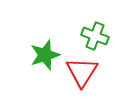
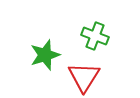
red triangle: moved 2 px right, 5 px down
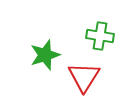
green cross: moved 5 px right; rotated 12 degrees counterclockwise
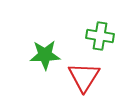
green star: rotated 16 degrees clockwise
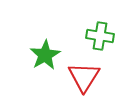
green star: rotated 28 degrees counterclockwise
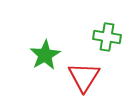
green cross: moved 7 px right, 1 px down
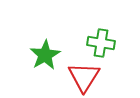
green cross: moved 6 px left, 6 px down
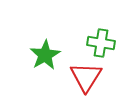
red triangle: moved 2 px right
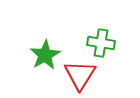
red triangle: moved 6 px left, 2 px up
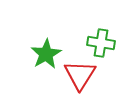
green star: moved 1 px right, 1 px up
